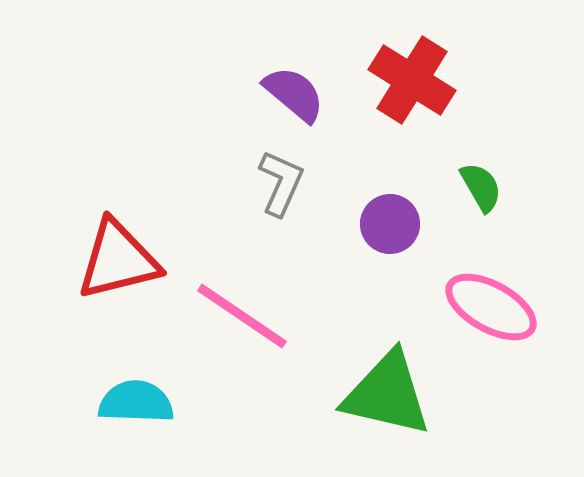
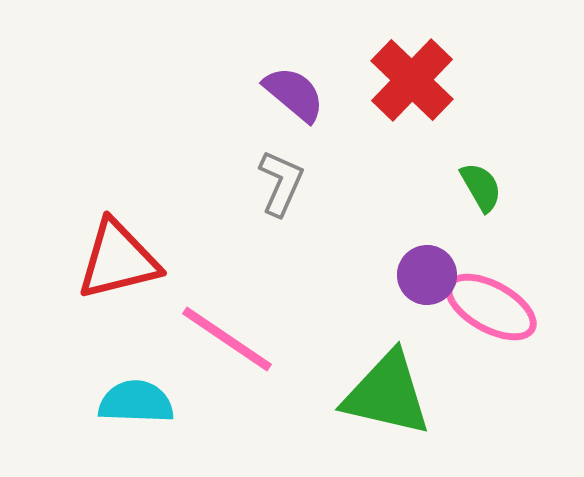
red cross: rotated 12 degrees clockwise
purple circle: moved 37 px right, 51 px down
pink line: moved 15 px left, 23 px down
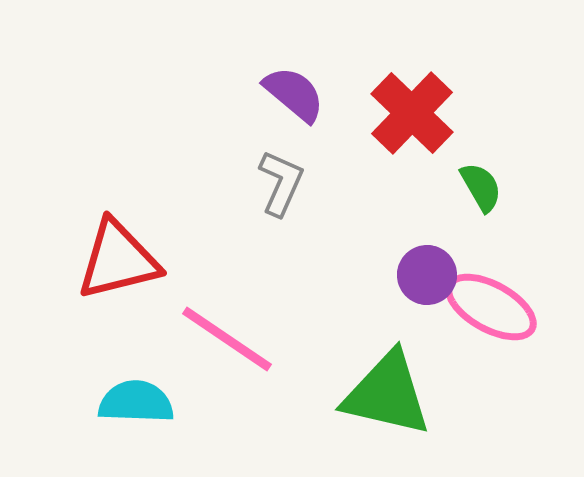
red cross: moved 33 px down
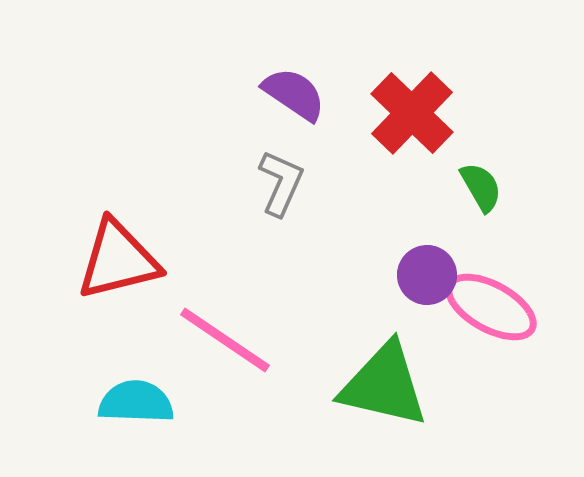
purple semicircle: rotated 6 degrees counterclockwise
pink line: moved 2 px left, 1 px down
green triangle: moved 3 px left, 9 px up
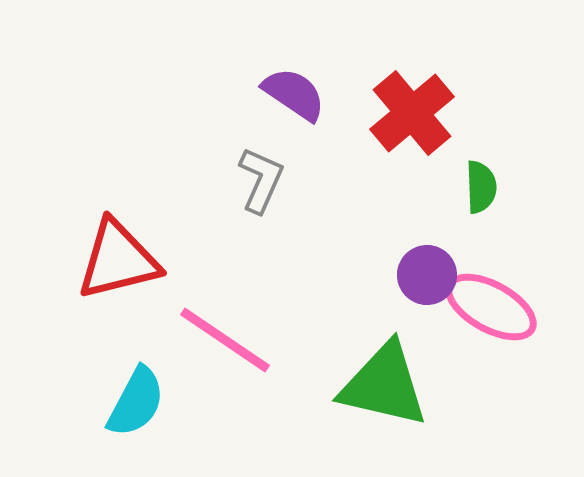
red cross: rotated 6 degrees clockwise
gray L-shape: moved 20 px left, 3 px up
green semicircle: rotated 28 degrees clockwise
cyan semicircle: rotated 116 degrees clockwise
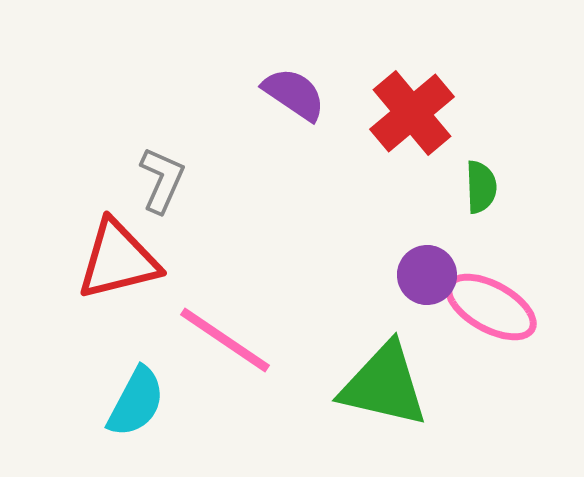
gray L-shape: moved 99 px left
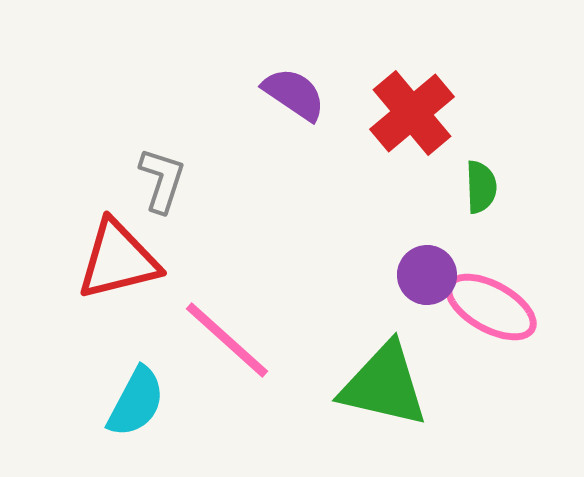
gray L-shape: rotated 6 degrees counterclockwise
pink line: moved 2 px right; rotated 8 degrees clockwise
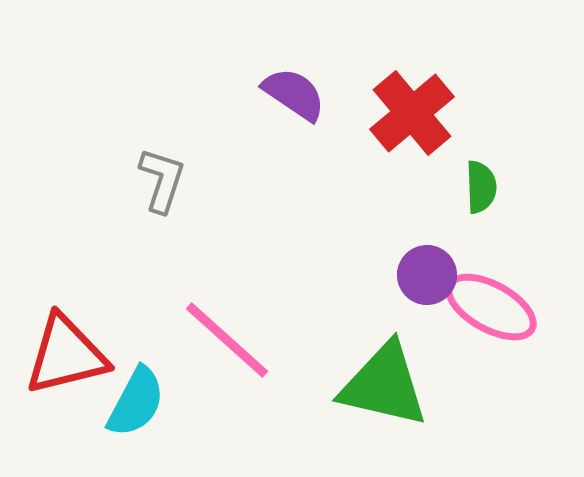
red triangle: moved 52 px left, 95 px down
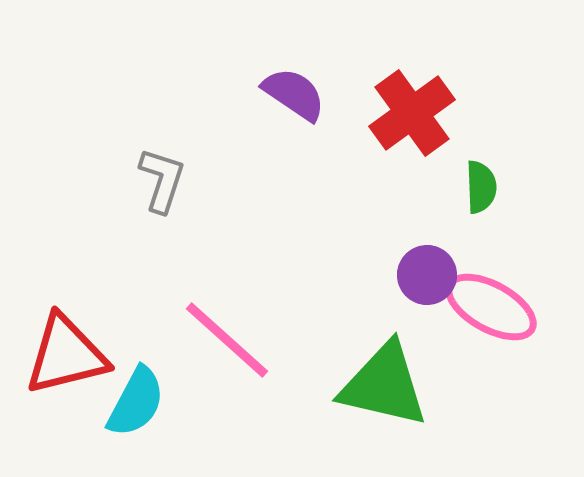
red cross: rotated 4 degrees clockwise
